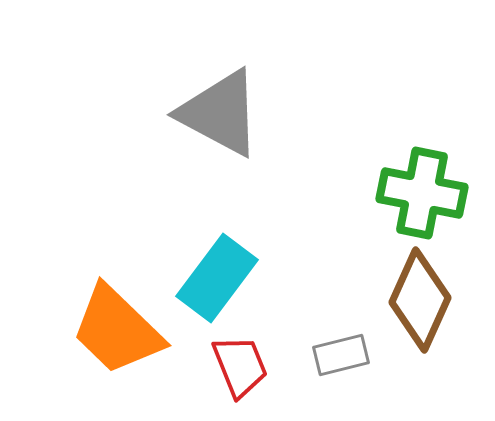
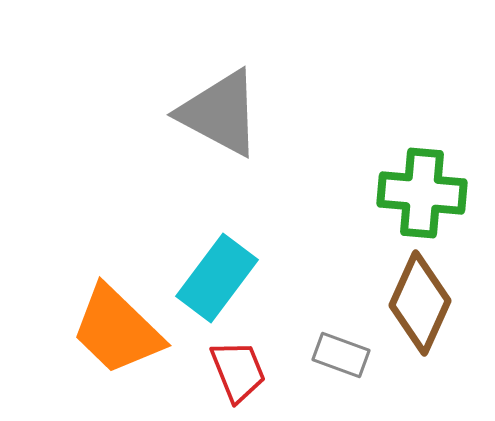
green cross: rotated 6 degrees counterclockwise
brown diamond: moved 3 px down
gray rectangle: rotated 34 degrees clockwise
red trapezoid: moved 2 px left, 5 px down
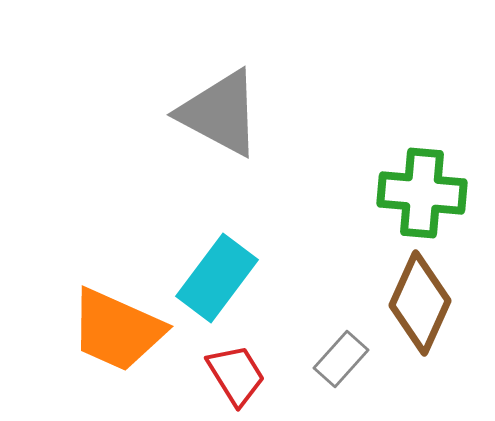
orange trapezoid: rotated 20 degrees counterclockwise
gray rectangle: moved 4 px down; rotated 68 degrees counterclockwise
red trapezoid: moved 2 px left, 4 px down; rotated 10 degrees counterclockwise
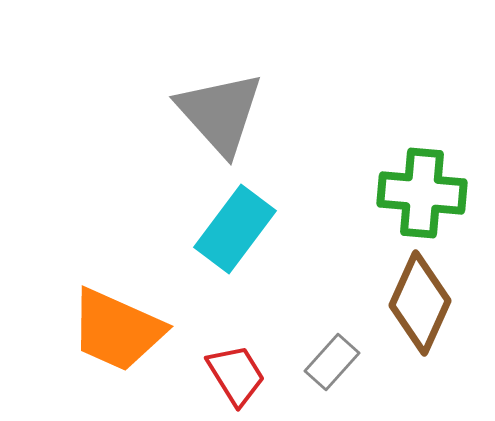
gray triangle: rotated 20 degrees clockwise
cyan rectangle: moved 18 px right, 49 px up
gray rectangle: moved 9 px left, 3 px down
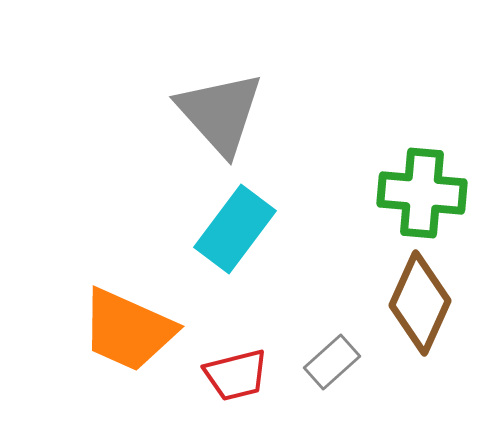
orange trapezoid: moved 11 px right
gray rectangle: rotated 6 degrees clockwise
red trapezoid: rotated 108 degrees clockwise
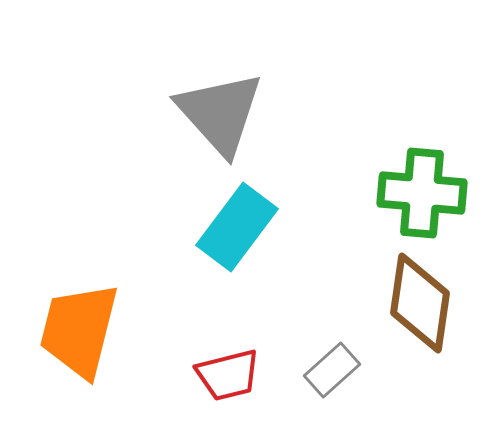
cyan rectangle: moved 2 px right, 2 px up
brown diamond: rotated 16 degrees counterclockwise
orange trapezoid: moved 49 px left; rotated 80 degrees clockwise
gray rectangle: moved 8 px down
red trapezoid: moved 8 px left
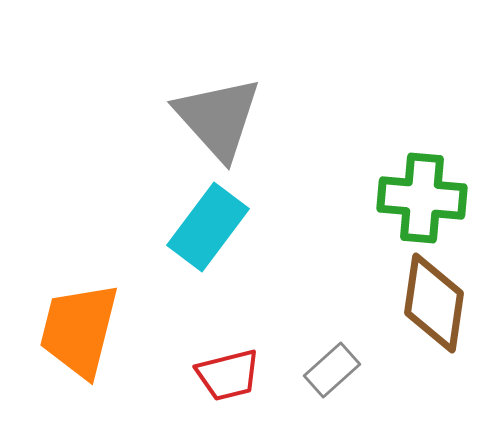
gray triangle: moved 2 px left, 5 px down
green cross: moved 5 px down
cyan rectangle: moved 29 px left
brown diamond: moved 14 px right
